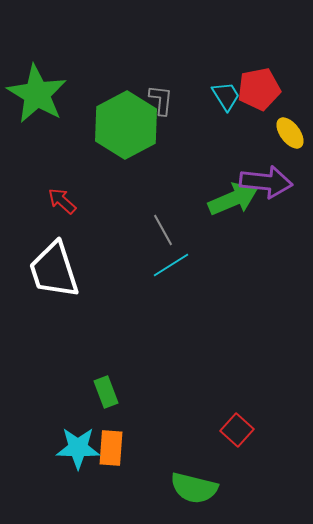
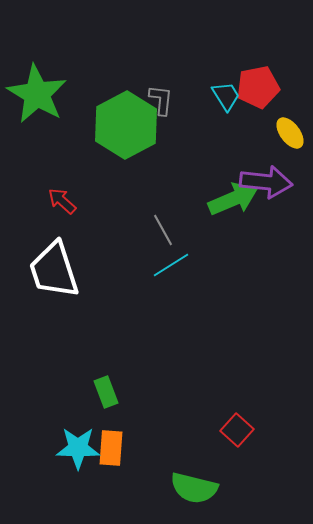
red pentagon: moved 1 px left, 2 px up
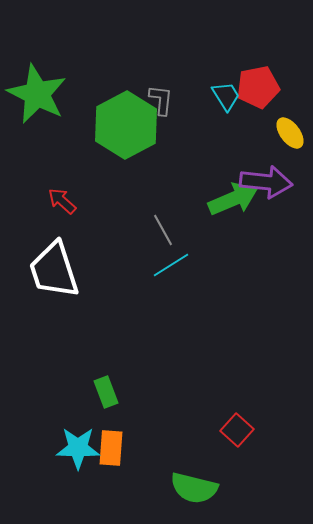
green star: rotated 4 degrees counterclockwise
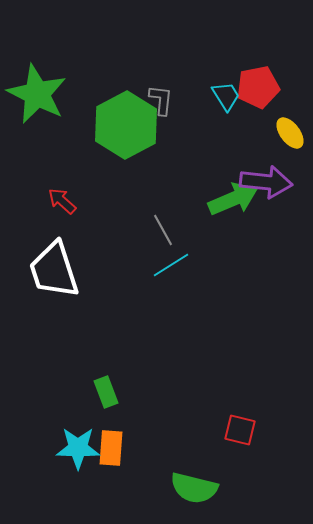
red square: moved 3 px right; rotated 28 degrees counterclockwise
